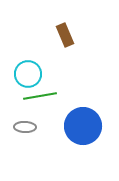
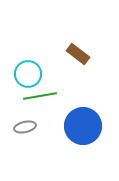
brown rectangle: moved 13 px right, 19 px down; rotated 30 degrees counterclockwise
gray ellipse: rotated 15 degrees counterclockwise
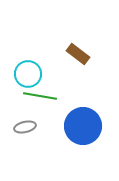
green line: rotated 20 degrees clockwise
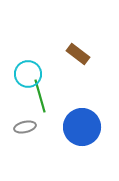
green line: rotated 64 degrees clockwise
blue circle: moved 1 px left, 1 px down
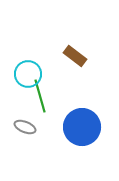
brown rectangle: moved 3 px left, 2 px down
gray ellipse: rotated 35 degrees clockwise
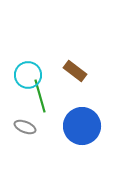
brown rectangle: moved 15 px down
cyan circle: moved 1 px down
blue circle: moved 1 px up
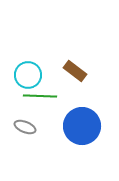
green line: rotated 72 degrees counterclockwise
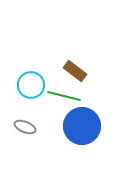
cyan circle: moved 3 px right, 10 px down
green line: moved 24 px right; rotated 12 degrees clockwise
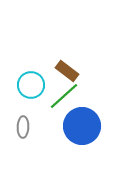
brown rectangle: moved 8 px left
green line: rotated 56 degrees counterclockwise
gray ellipse: moved 2 px left; rotated 70 degrees clockwise
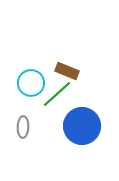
brown rectangle: rotated 15 degrees counterclockwise
cyan circle: moved 2 px up
green line: moved 7 px left, 2 px up
